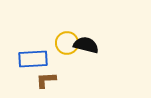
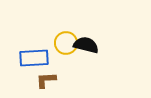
yellow circle: moved 1 px left
blue rectangle: moved 1 px right, 1 px up
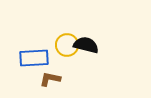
yellow circle: moved 1 px right, 2 px down
brown L-shape: moved 4 px right, 1 px up; rotated 15 degrees clockwise
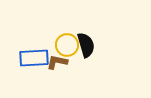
black semicircle: rotated 60 degrees clockwise
brown L-shape: moved 7 px right, 17 px up
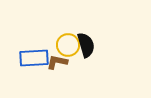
yellow circle: moved 1 px right
